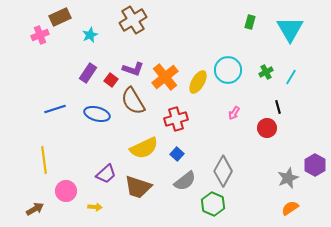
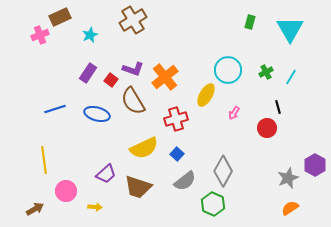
yellow ellipse: moved 8 px right, 13 px down
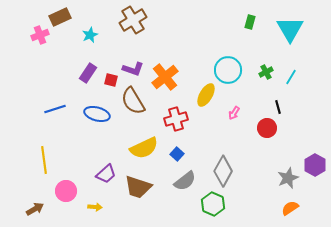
red square: rotated 24 degrees counterclockwise
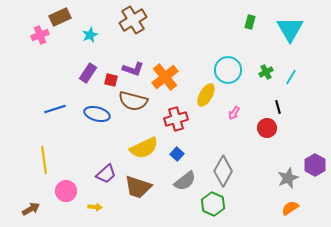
brown semicircle: rotated 44 degrees counterclockwise
brown arrow: moved 4 px left
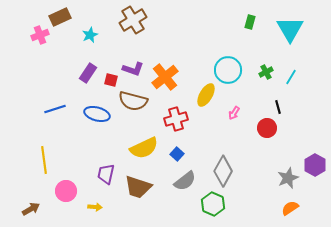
purple trapezoid: rotated 145 degrees clockwise
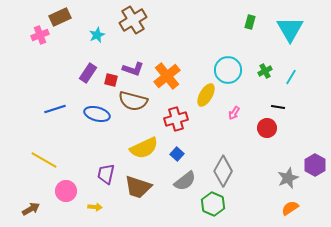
cyan star: moved 7 px right
green cross: moved 1 px left, 1 px up
orange cross: moved 2 px right, 1 px up
black line: rotated 64 degrees counterclockwise
yellow line: rotated 52 degrees counterclockwise
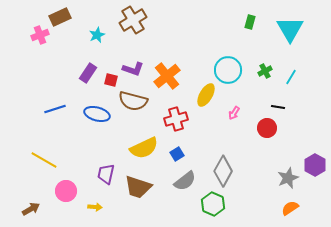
blue square: rotated 16 degrees clockwise
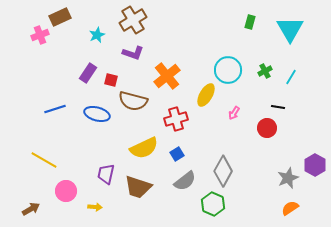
purple L-shape: moved 16 px up
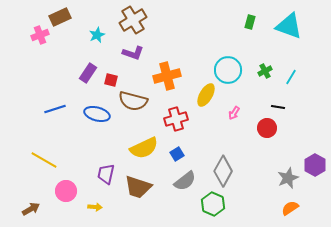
cyan triangle: moved 1 px left, 3 px up; rotated 40 degrees counterclockwise
orange cross: rotated 24 degrees clockwise
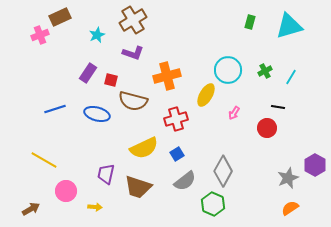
cyan triangle: rotated 36 degrees counterclockwise
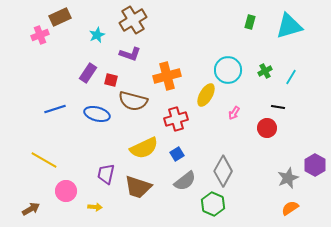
purple L-shape: moved 3 px left, 1 px down
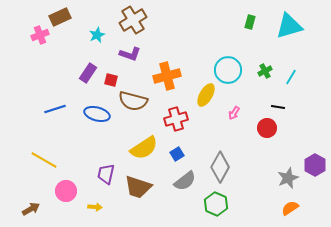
yellow semicircle: rotated 8 degrees counterclockwise
gray diamond: moved 3 px left, 4 px up
green hexagon: moved 3 px right
